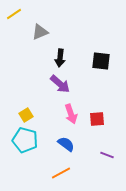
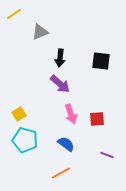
yellow square: moved 7 px left, 1 px up
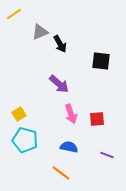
black arrow: moved 14 px up; rotated 36 degrees counterclockwise
purple arrow: moved 1 px left
blue semicircle: moved 3 px right, 3 px down; rotated 24 degrees counterclockwise
orange line: rotated 66 degrees clockwise
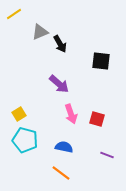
red square: rotated 21 degrees clockwise
blue semicircle: moved 5 px left
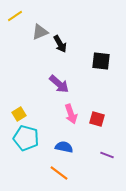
yellow line: moved 1 px right, 2 px down
cyan pentagon: moved 1 px right, 2 px up
orange line: moved 2 px left
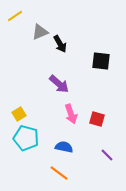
purple line: rotated 24 degrees clockwise
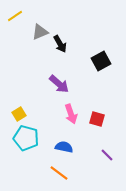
black square: rotated 36 degrees counterclockwise
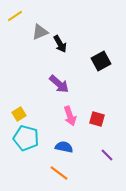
pink arrow: moved 1 px left, 2 px down
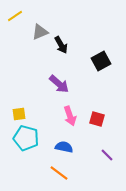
black arrow: moved 1 px right, 1 px down
yellow square: rotated 24 degrees clockwise
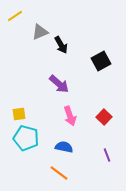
red square: moved 7 px right, 2 px up; rotated 28 degrees clockwise
purple line: rotated 24 degrees clockwise
